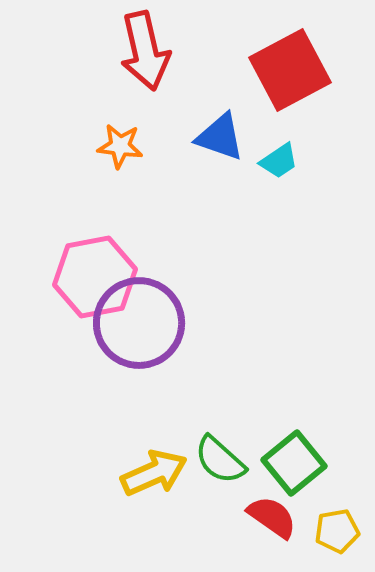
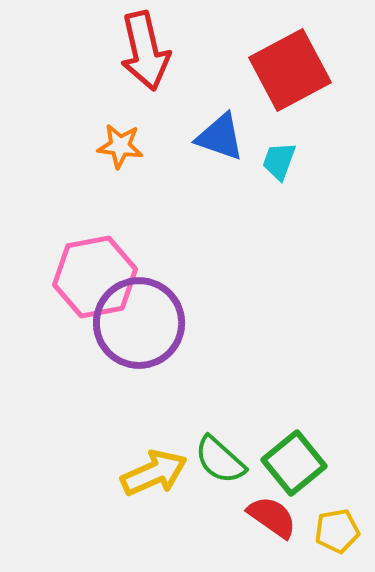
cyan trapezoid: rotated 144 degrees clockwise
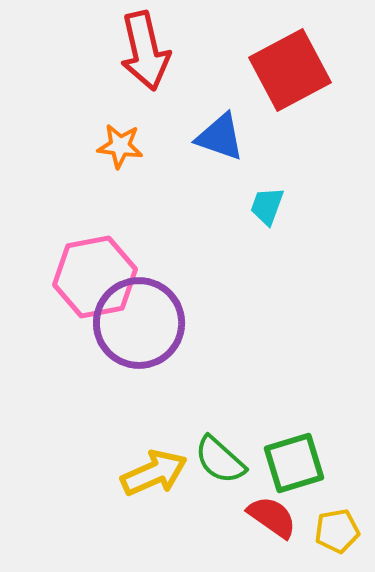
cyan trapezoid: moved 12 px left, 45 px down
green square: rotated 22 degrees clockwise
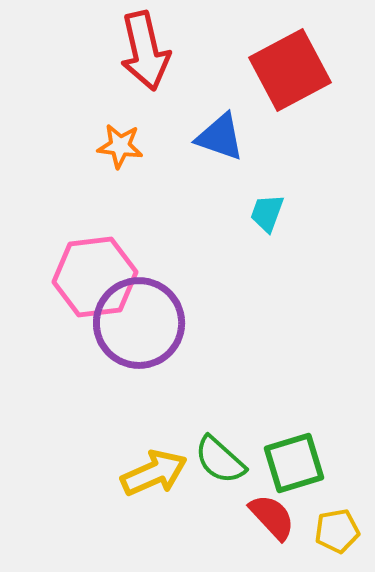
cyan trapezoid: moved 7 px down
pink hexagon: rotated 4 degrees clockwise
red semicircle: rotated 12 degrees clockwise
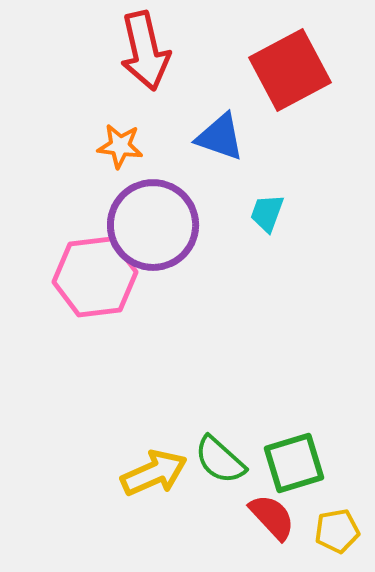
purple circle: moved 14 px right, 98 px up
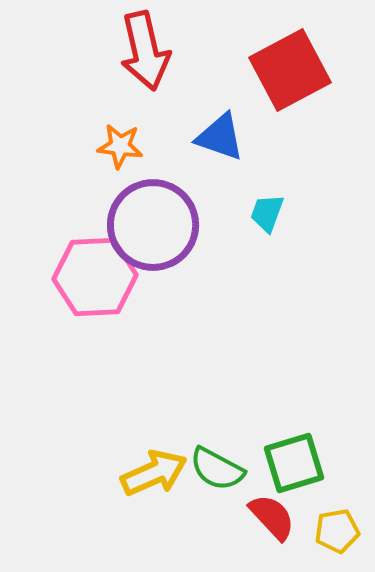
pink hexagon: rotated 4 degrees clockwise
green semicircle: moved 3 px left, 9 px down; rotated 14 degrees counterclockwise
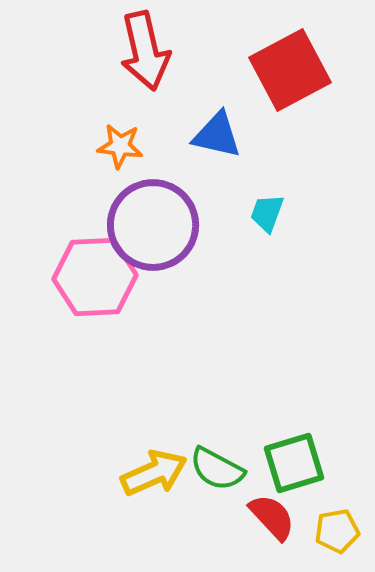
blue triangle: moved 3 px left, 2 px up; rotated 6 degrees counterclockwise
